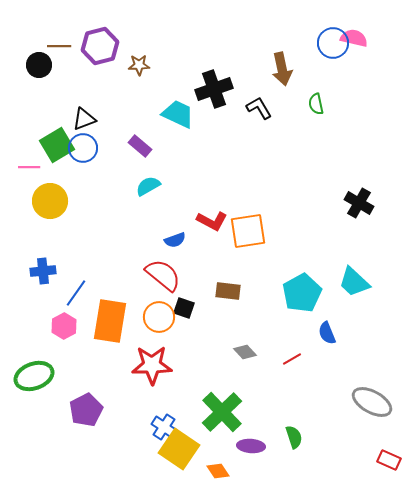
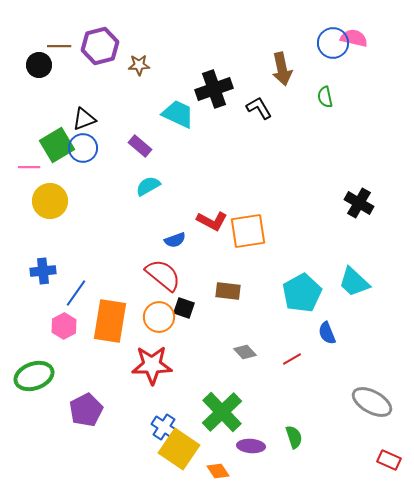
green semicircle at (316, 104): moved 9 px right, 7 px up
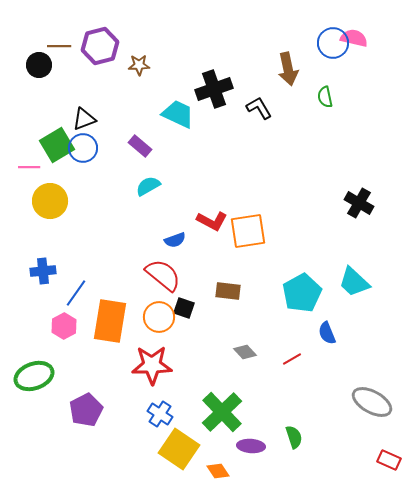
brown arrow at (282, 69): moved 6 px right
blue cross at (164, 427): moved 4 px left, 13 px up
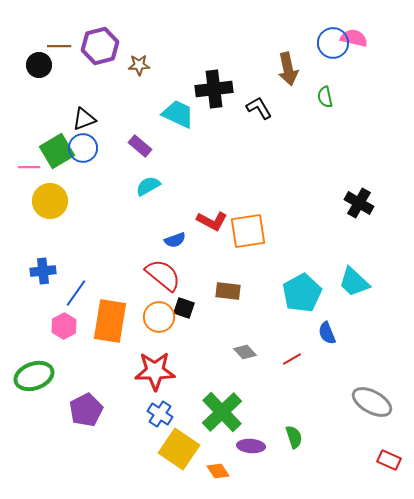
black cross at (214, 89): rotated 12 degrees clockwise
green square at (57, 145): moved 6 px down
red star at (152, 365): moved 3 px right, 6 px down
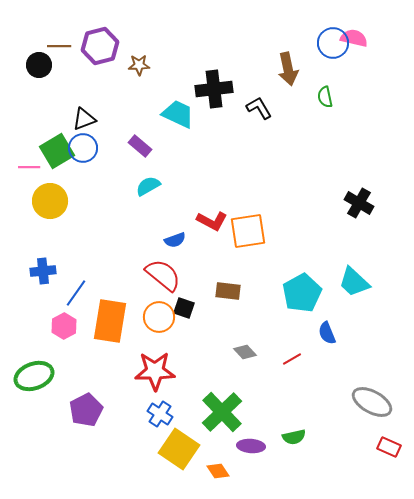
green semicircle at (294, 437): rotated 95 degrees clockwise
red rectangle at (389, 460): moved 13 px up
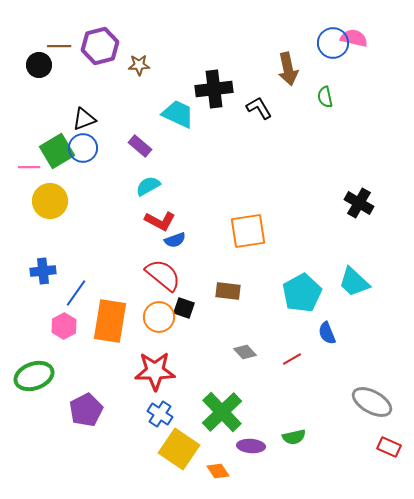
red L-shape at (212, 221): moved 52 px left
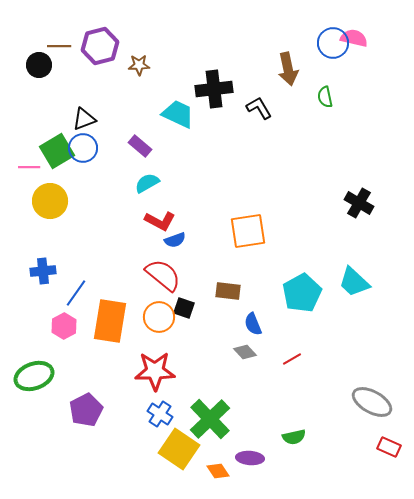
cyan semicircle at (148, 186): moved 1 px left, 3 px up
blue semicircle at (327, 333): moved 74 px left, 9 px up
green cross at (222, 412): moved 12 px left, 7 px down
purple ellipse at (251, 446): moved 1 px left, 12 px down
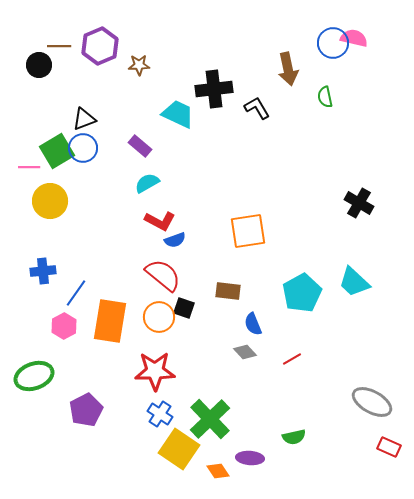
purple hexagon at (100, 46): rotated 9 degrees counterclockwise
black L-shape at (259, 108): moved 2 px left
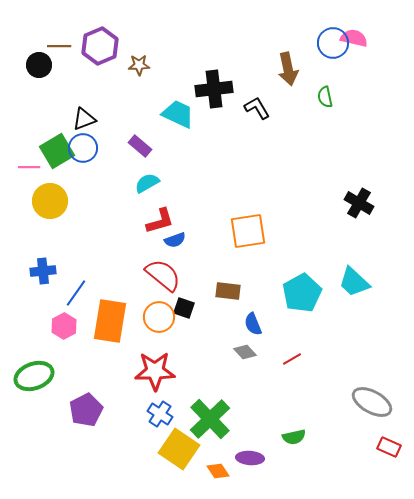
red L-shape at (160, 221): rotated 44 degrees counterclockwise
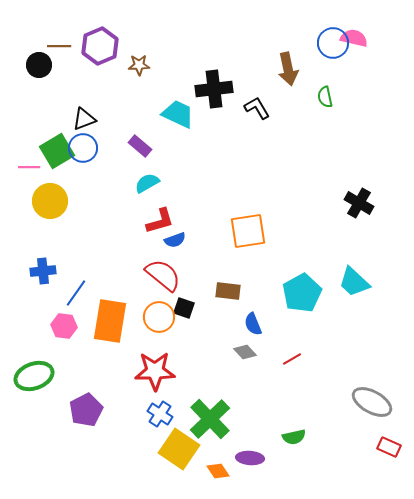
pink hexagon at (64, 326): rotated 25 degrees counterclockwise
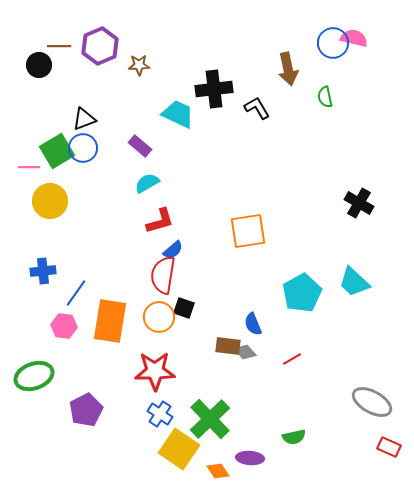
blue semicircle at (175, 240): moved 2 px left, 10 px down; rotated 20 degrees counterclockwise
red semicircle at (163, 275): rotated 120 degrees counterclockwise
brown rectangle at (228, 291): moved 55 px down
